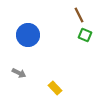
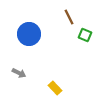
brown line: moved 10 px left, 2 px down
blue circle: moved 1 px right, 1 px up
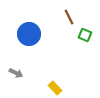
gray arrow: moved 3 px left
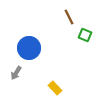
blue circle: moved 14 px down
gray arrow: rotated 96 degrees clockwise
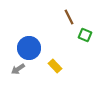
gray arrow: moved 2 px right, 4 px up; rotated 24 degrees clockwise
yellow rectangle: moved 22 px up
